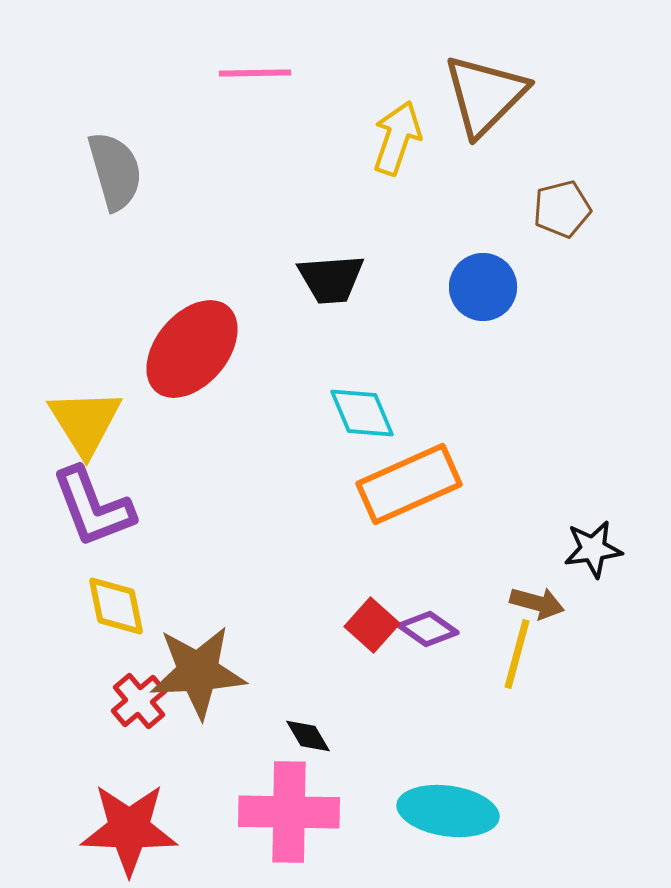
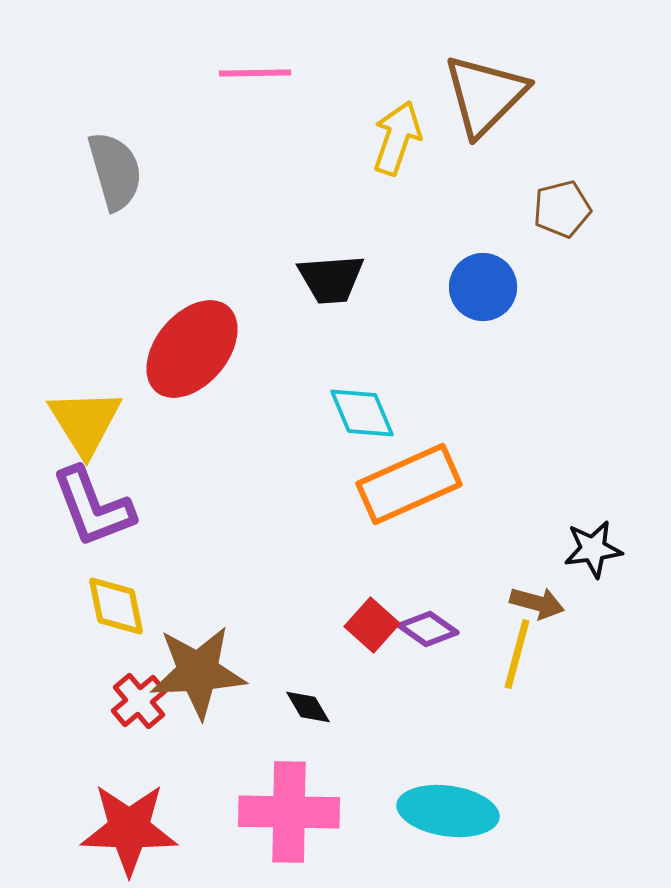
black diamond: moved 29 px up
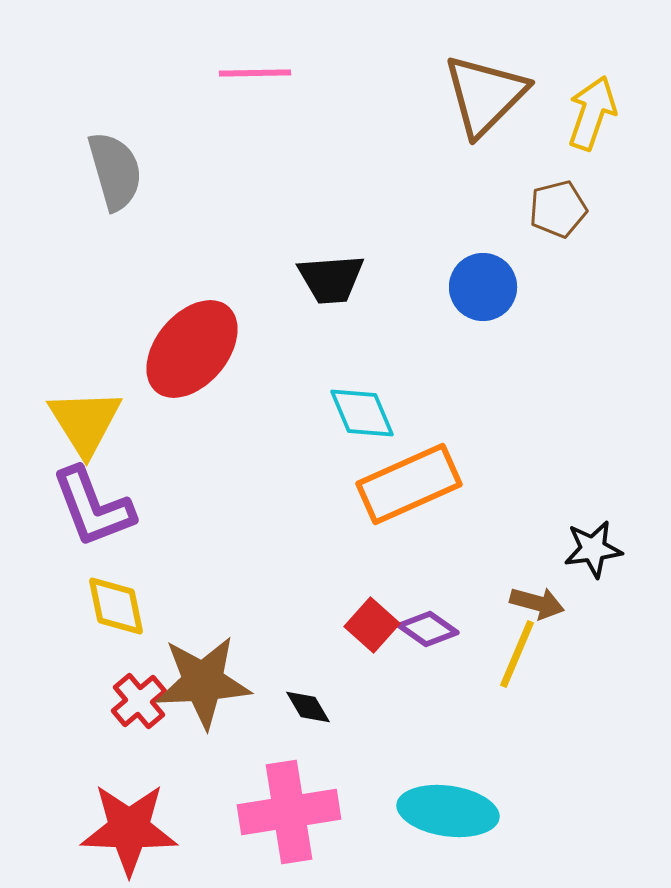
yellow arrow: moved 195 px right, 25 px up
brown pentagon: moved 4 px left
yellow line: rotated 8 degrees clockwise
brown star: moved 5 px right, 10 px down
pink cross: rotated 10 degrees counterclockwise
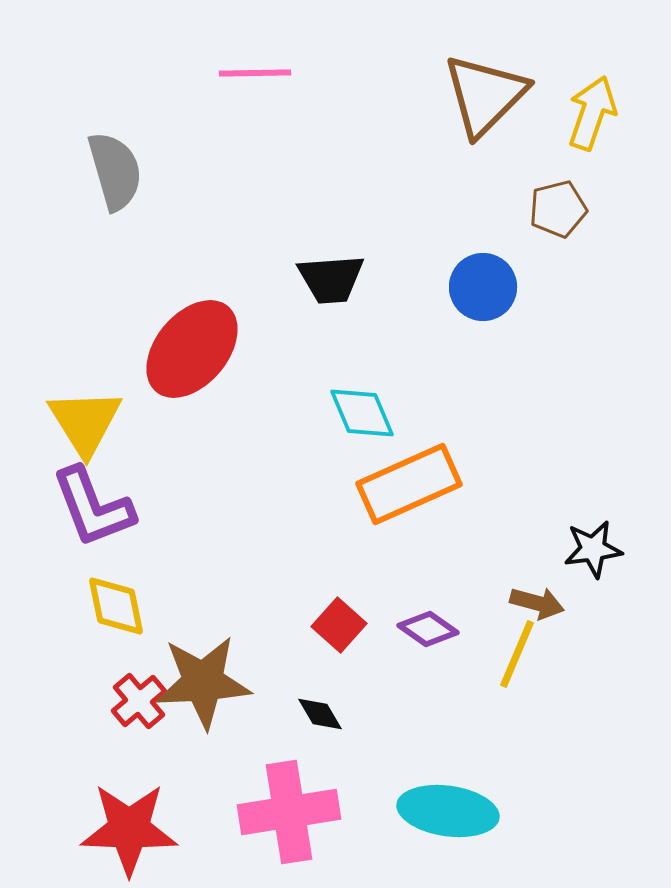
red square: moved 33 px left
black diamond: moved 12 px right, 7 px down
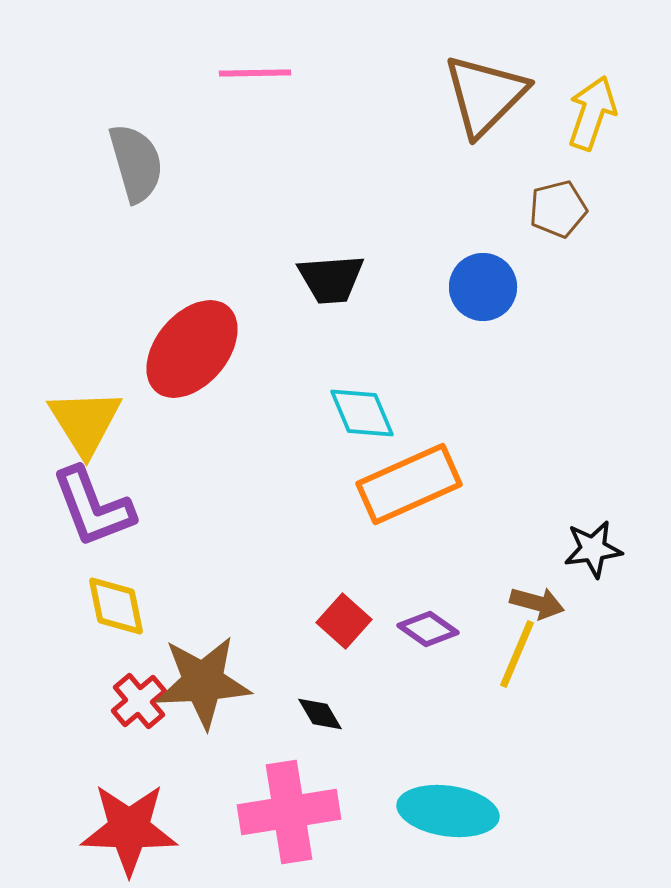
gray semicircle: moved 21 px right, 8 px up
red square: moved 5 px right, 4 px up
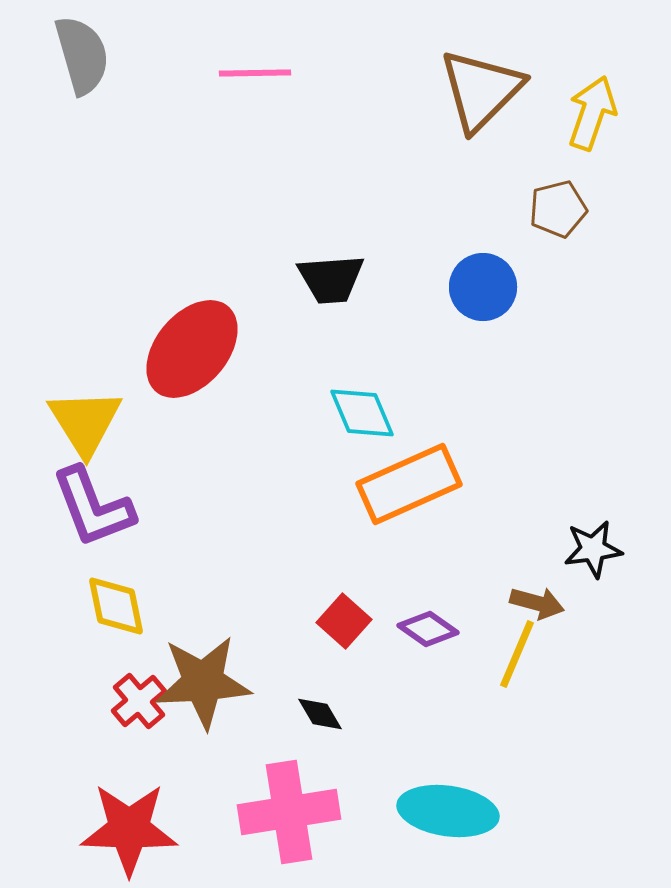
brown triangle: moved 4 px left, 5 px up
gray semicircle: moved 54 px left, 108 px up
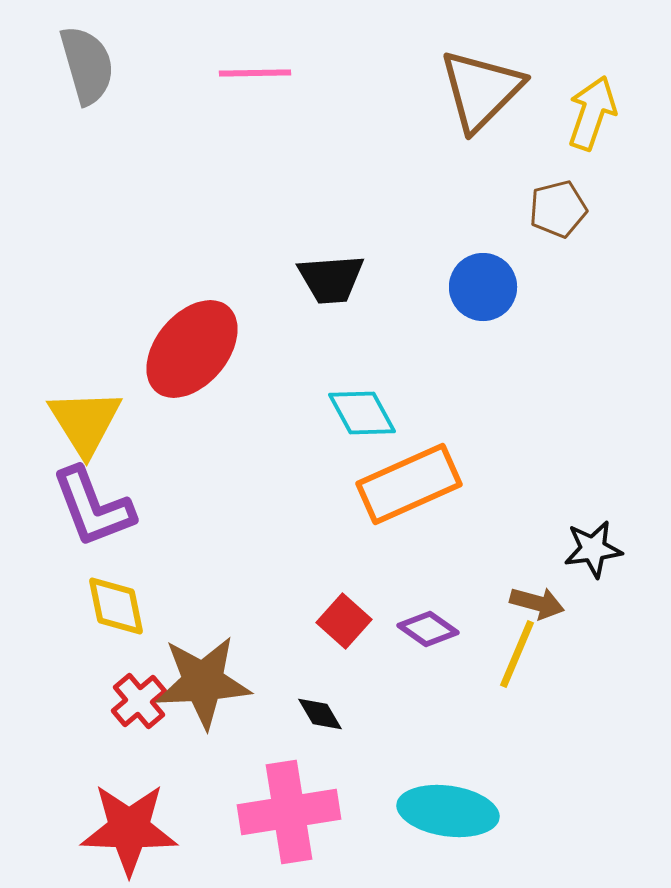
gray semicircle: moved 5 px right, 10 px down
cyan diamond: rotated 6 degrees counterclockwise
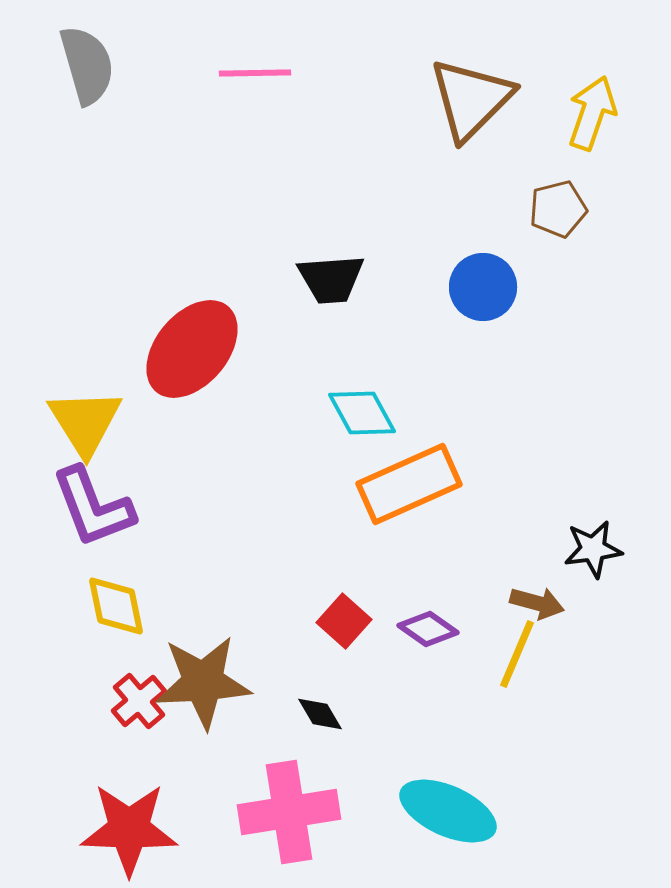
brown triangle: moved 10 px left, 9 px down
cyan ellipse: rotated 16 degrees clockwise
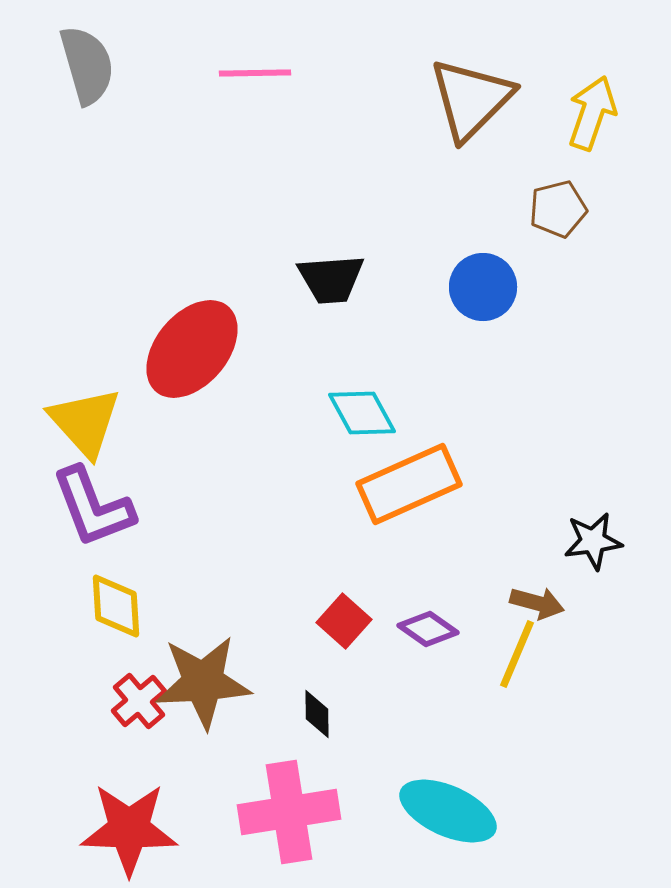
yellow triangle: rotated 10 degrees counterclockwise
black star: moved 8 px up
yellow diamond: rotated 8 degrees clockwise
black diamond: moved 3 px left; rotated 30 degrees clockwise
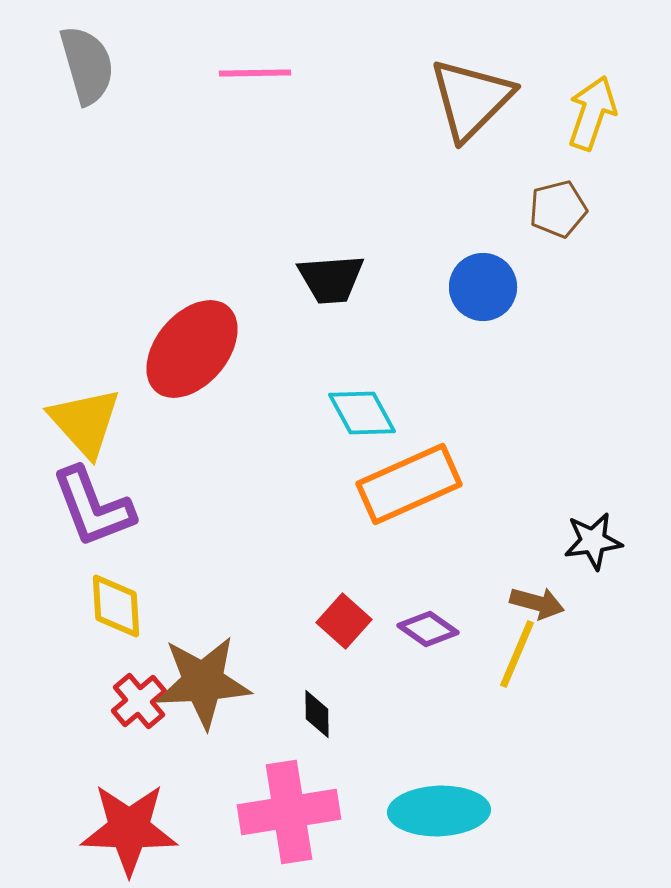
cyan ellipse: moved 9 px left; rotated 26 degrees counterclockwise
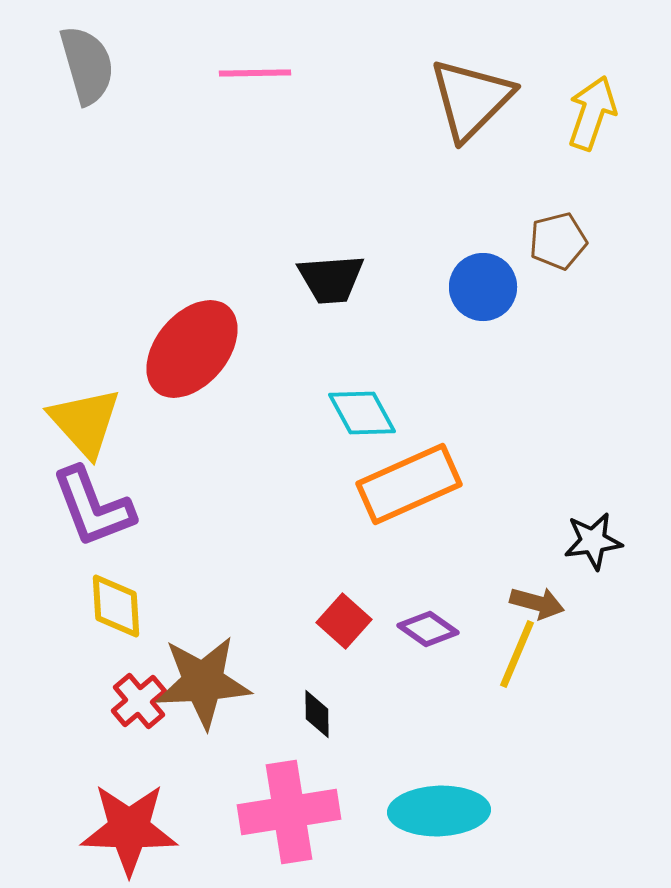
brown pentagon: moved 32 px down
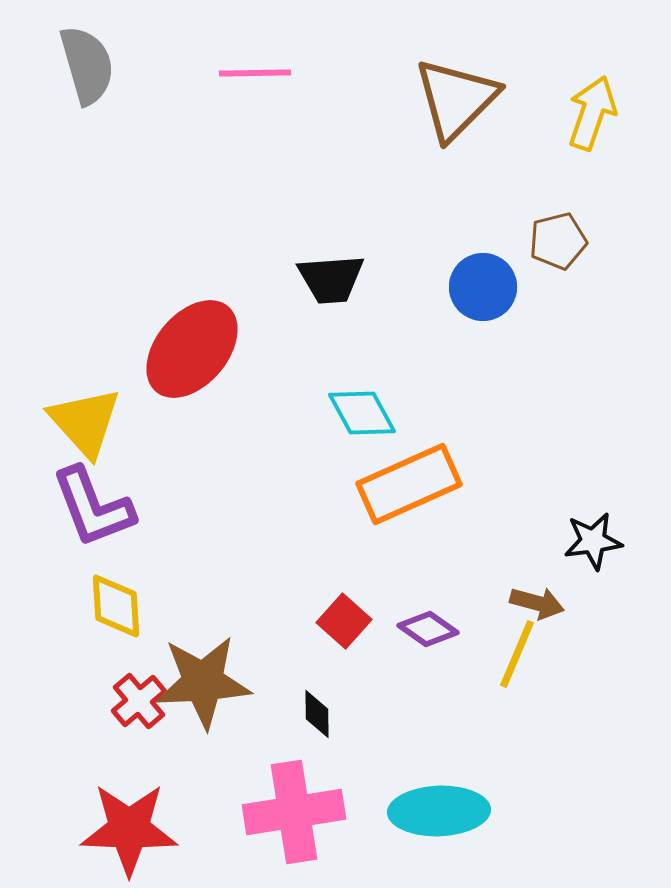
brown triangle: moved 15 px left
pink cross: moved 5 px right
